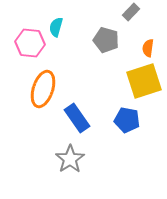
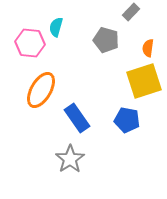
orange ellipse: moved 2 px left, 1 px down; rotated 12 degrees clockwise
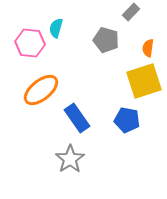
cyan semicircle: moved 1 px down
orange ellipse: rotated 21 degrees clockwise
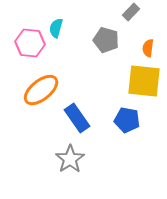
yellow square: rotated 24 degrees clockwise
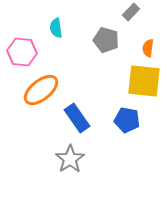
cyan semicircle: rotated 24 degrees counterclockwise
pink hexagon: moved 8 px left, 9 px down
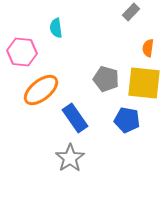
gray pentagon: moved 39 px down
yellow square: moved 2 px down
blue rectangle: moved 2 px left
gray star: moved 1 px up
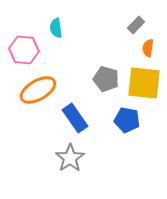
gray rectangle: moved 5 px right, 13 px down
pink hexagon: moved 2 px right, 2 px up
orange ellipse: moved 3 px left; rotated 9 degrees clockwise
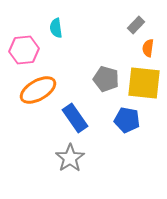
pink hexagon: rotated 12 degrees counterclockwise
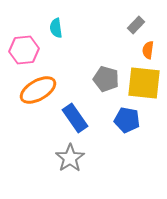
orange semicircle: moved 2 px down
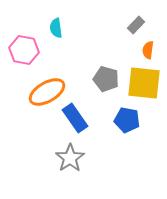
pink hexagon: rotated 16 degrees clockwise
orange ellipse: moved 9 px right, 2 px down
